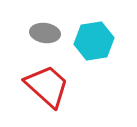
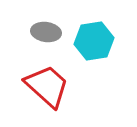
gray ellipse: moved 1 px right, 1 px up
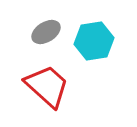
gray ellipse: rotated 40 degrees counterclockwise
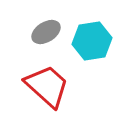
cyan hexagon: moved 2 px left
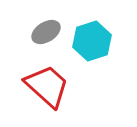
cyan hexagon: rotated 9 degrees counterclockwise
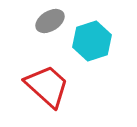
gray ellipse: moved 4 px right, 11 px up
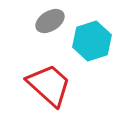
red trapezoid: moved 2 px right, 1 px up
